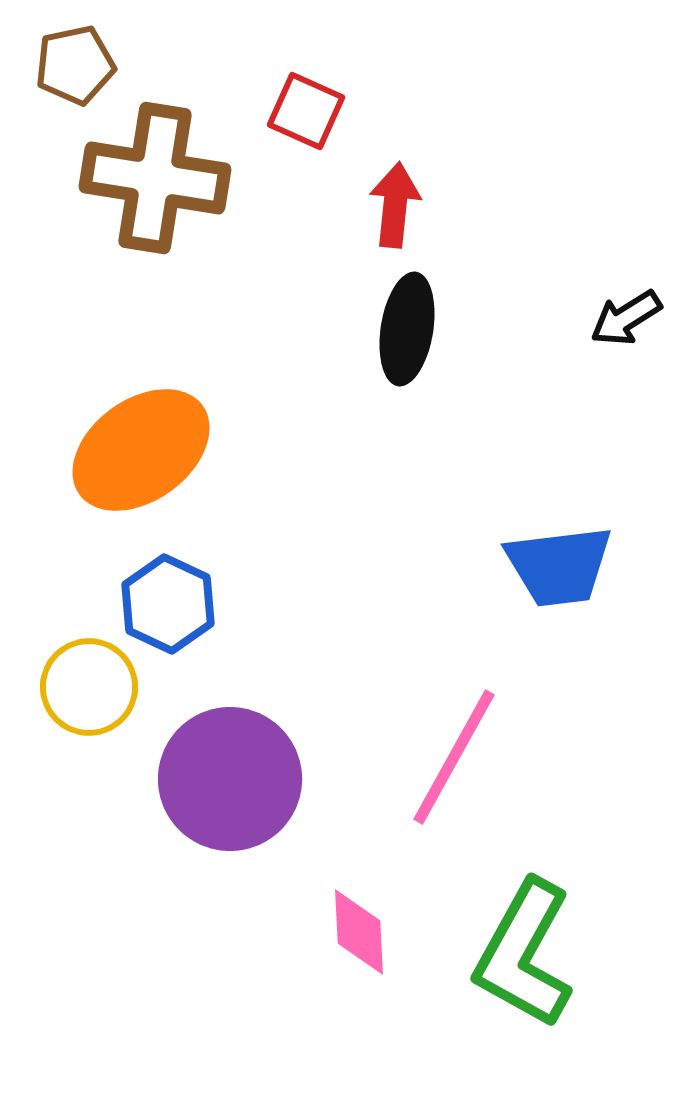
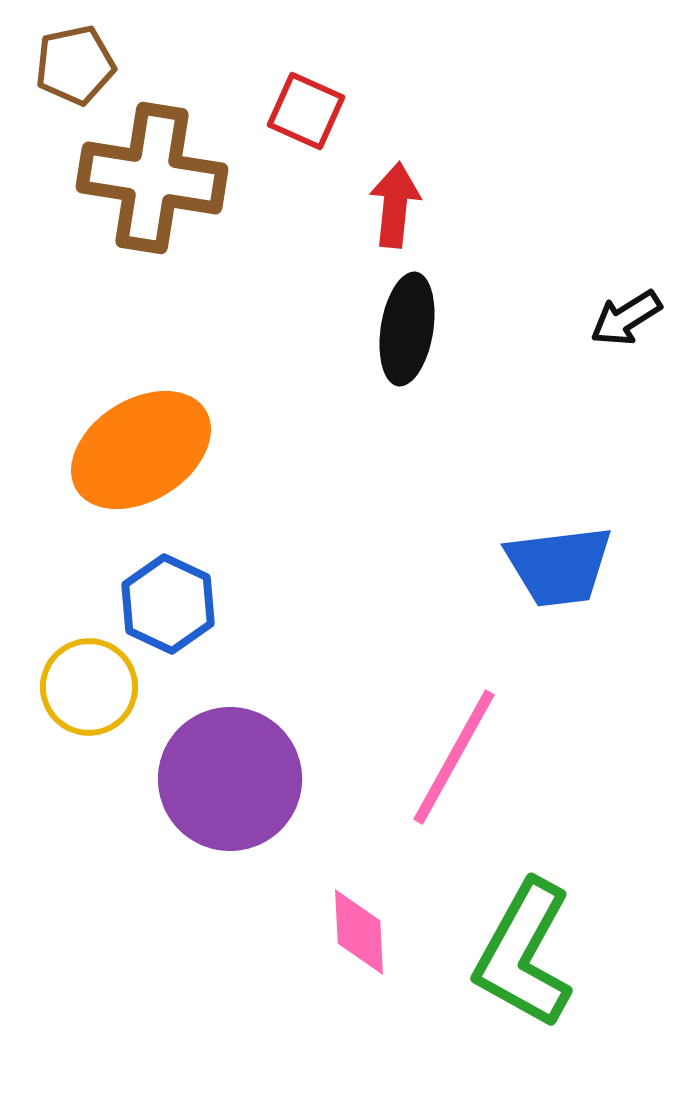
brown cross: moved 3 px left
orange ellipse: rotated 4 degrees clockwise
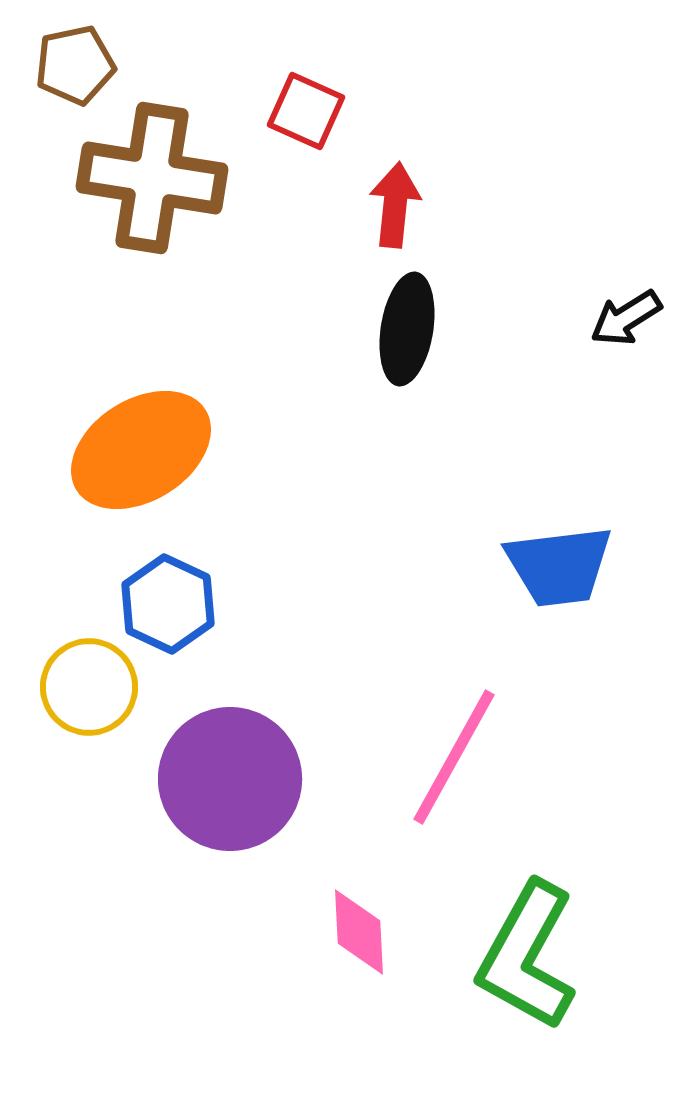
green L-shape: moved 3 px right, 2 px down
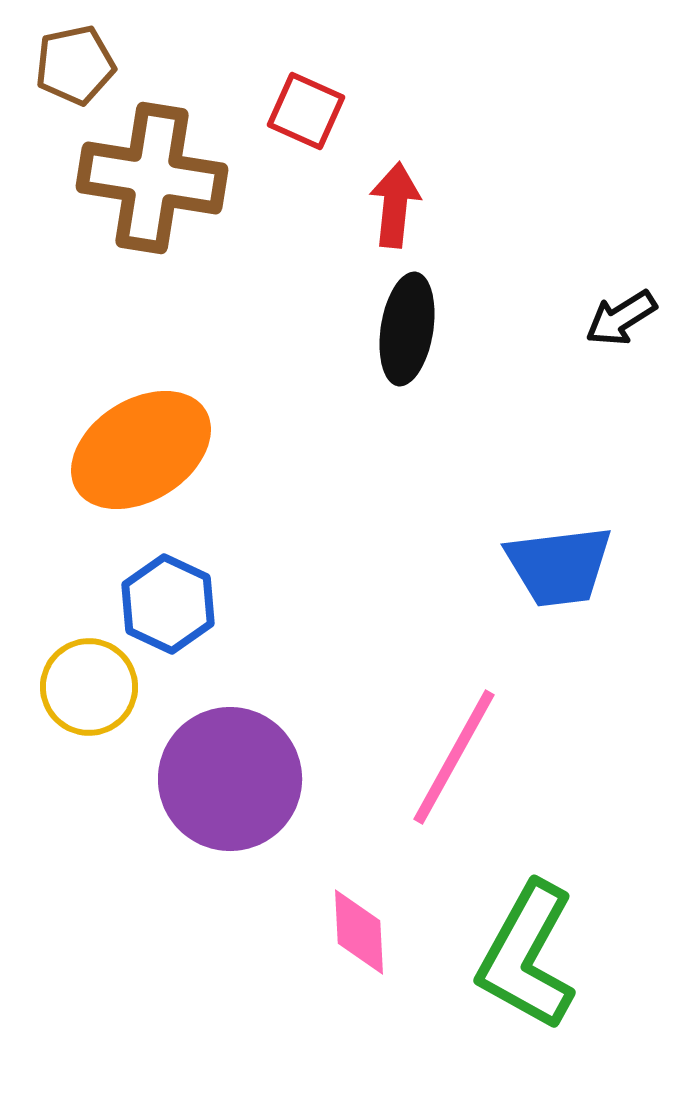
black arrow: moved 5 px left
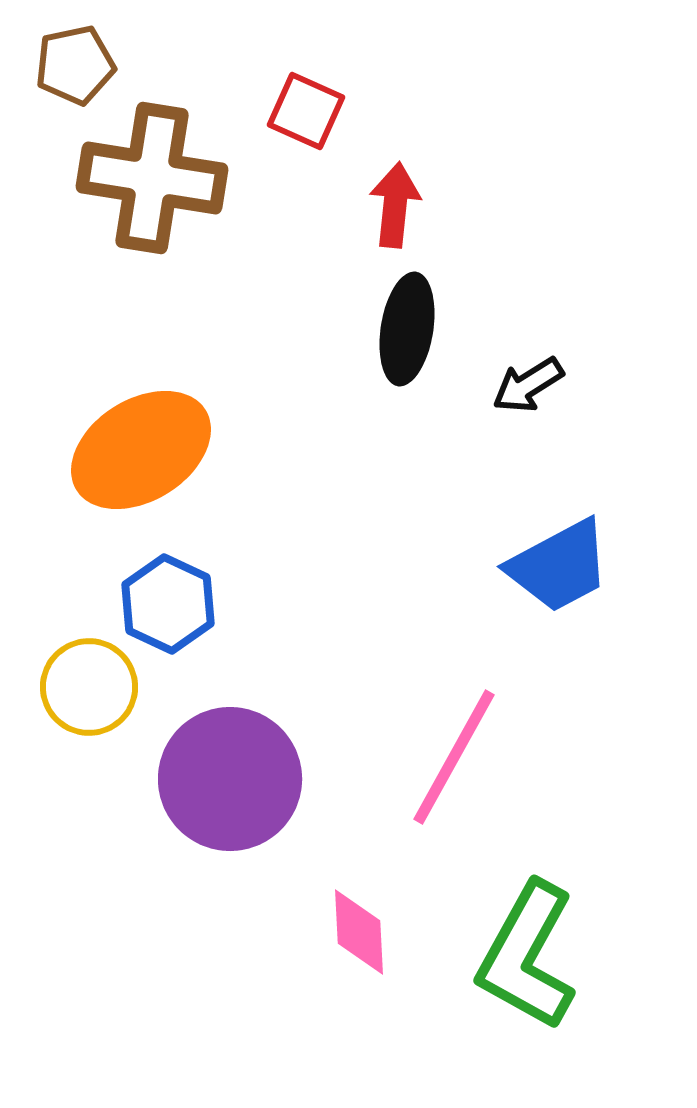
black arrow: moved 93 px left, 67 px down
blue trapezoid: rotated 21 degrees counterclockwise
